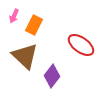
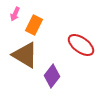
pink arrow: moved 1 px right, 2 px up
brown triangle: moved 1 px up; rotated 12 degrees counterclockwise
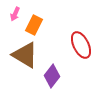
red ellipse: rotated 28 degrees clockwise
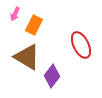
brown triangle: moved 2 px right, 2 px down
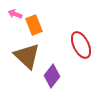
pink arrow: rotated 88 degrees clockwise
orange rectangle: rotated 48 degrees counterclockwise
brown triangle: moved 1 px up; rotated 12 degrees clockwise
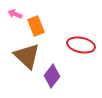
orange rectangle: moved 2 px right, 1 px down
red ellipse: rotated 52 degrees counterclockwise
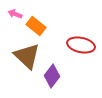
orange rectangle: rotated 30 degrees counterclockwise
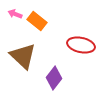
orange rectangle: moved 1 px right, 5 px up
brown triangle: moved 4 px left
purple diamond: moved 2 px right, 2 px down
